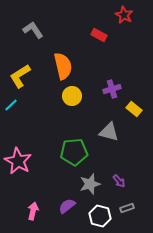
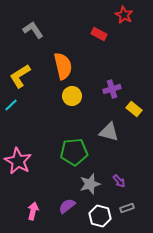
red rectangle: moved 1 px up
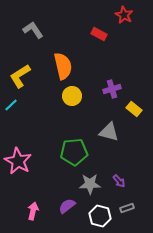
gray star: rotated 15 degrees clockwise
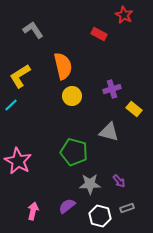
green pentagon: rotated 20 degrees clockwise
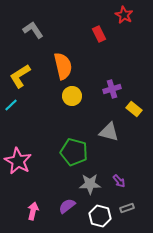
red rectangle: rotated 35 degrees clockwise
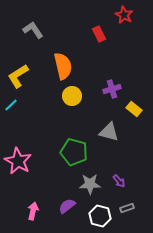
yellow L-shape: moved 2 px left
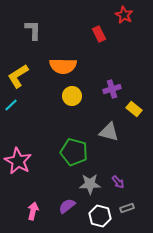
gray L-shape: rotated 35 degrees clockwise
orange semicircle: rotated 104 degrees clockwise
purple arrow: moved 1 px left, 1 px down
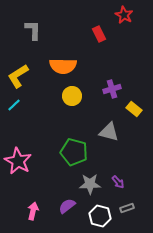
cyan line: moved 3 px right
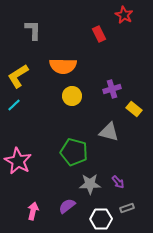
white hexagon: moved 1 px right, 3 px down; rotated 15 degrees counterclockwise
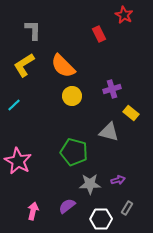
orange semicircle: rotated 44 degrees clockwise
yellow L-shape: moved 6 px right, 11 px up
yellow rectangle: moved 3 px left, 4 px down
purple arrow: moved 2 px up; rotated 64 degrees counterclockwise
gray rectangle: rotated 40 degrees counterclockwise
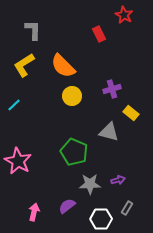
green pentagon: rotated 8 degrees clockwise
pink arrow: moved 1 px right, 1 px down
